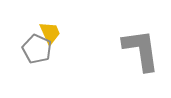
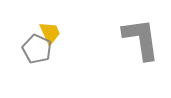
gray L-shape: moved 11 px up
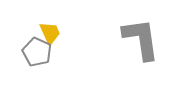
gray pentagon: moved 3 px down
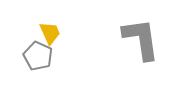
gray pentagon: moved 1 px right, 4 px down
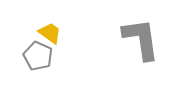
yellow trapezoid: rotated 30 degrees counterclockwise
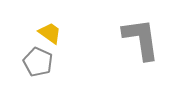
gray pentagon: moved 6 px down
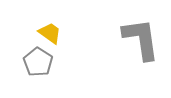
gray pentagon: rotated 8 degrees clockwise
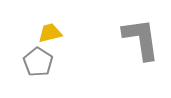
yellow trapezoid: rotated 50 degrees counterclockwise
